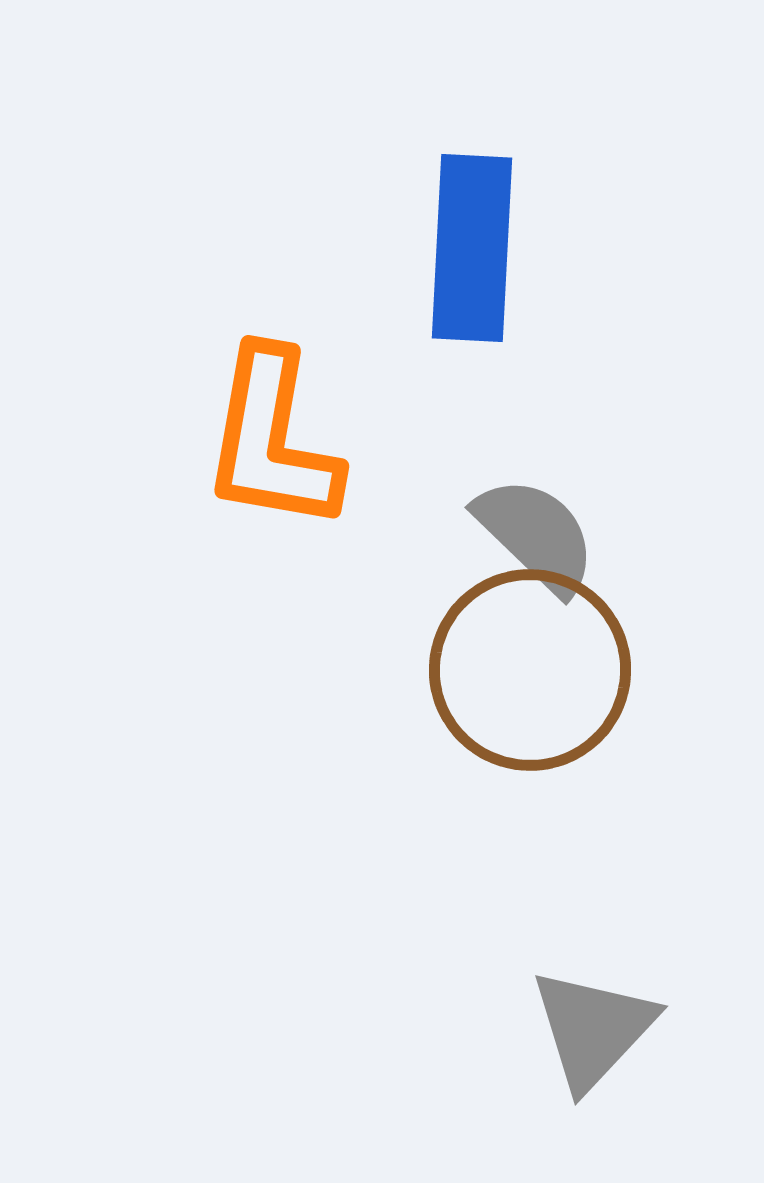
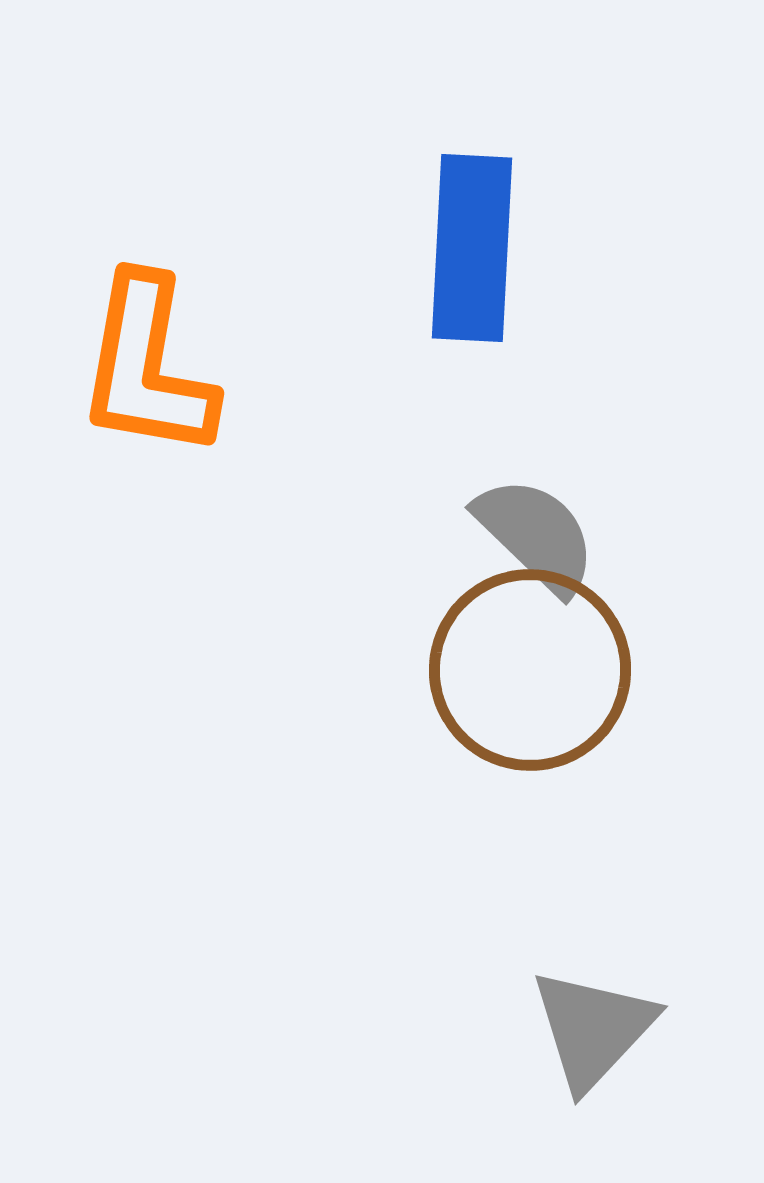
orange L-shape: moved 125 px left, 73 px up
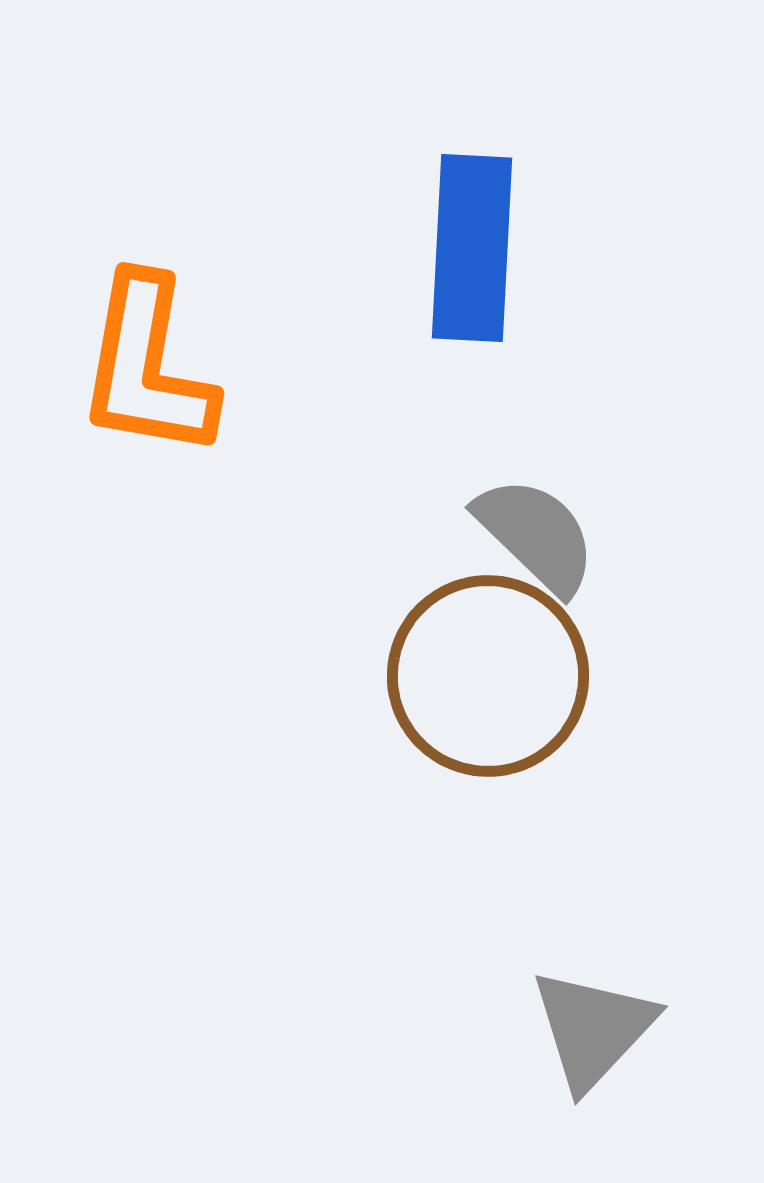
brown circle: moved 42 px left, 6 px down
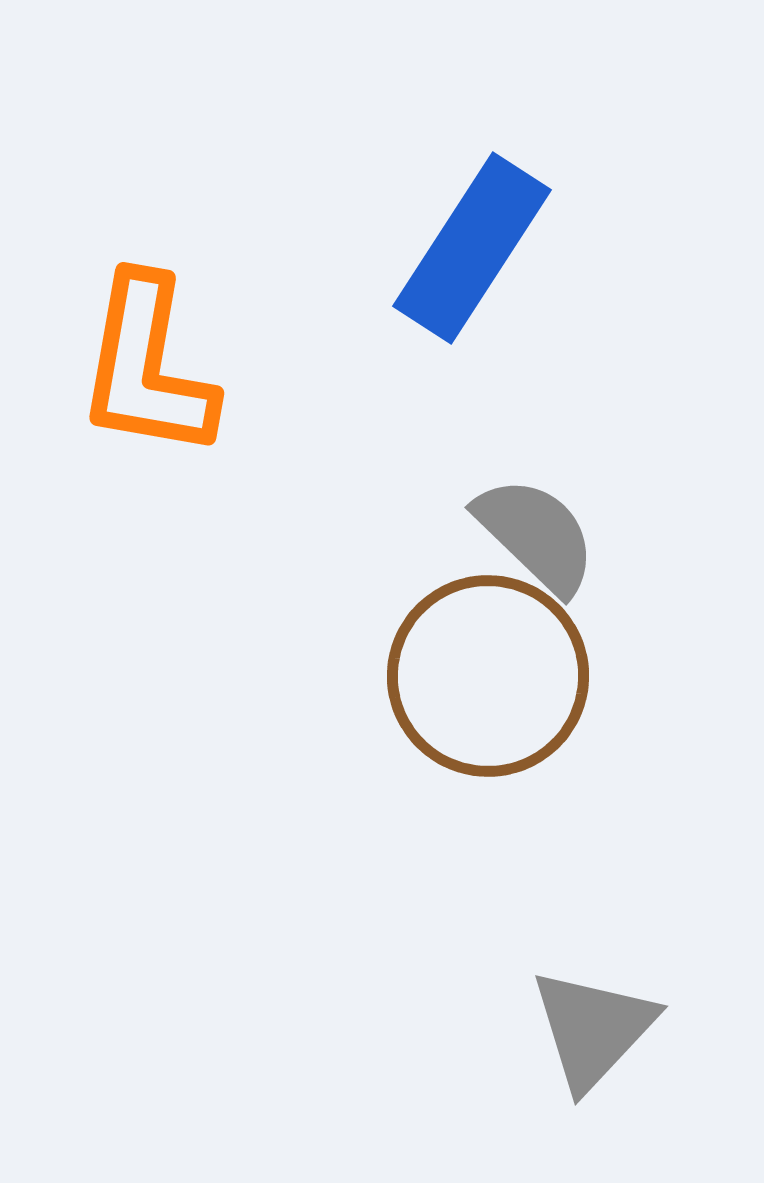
blue rectangle: rotated 30 degrees clockwise
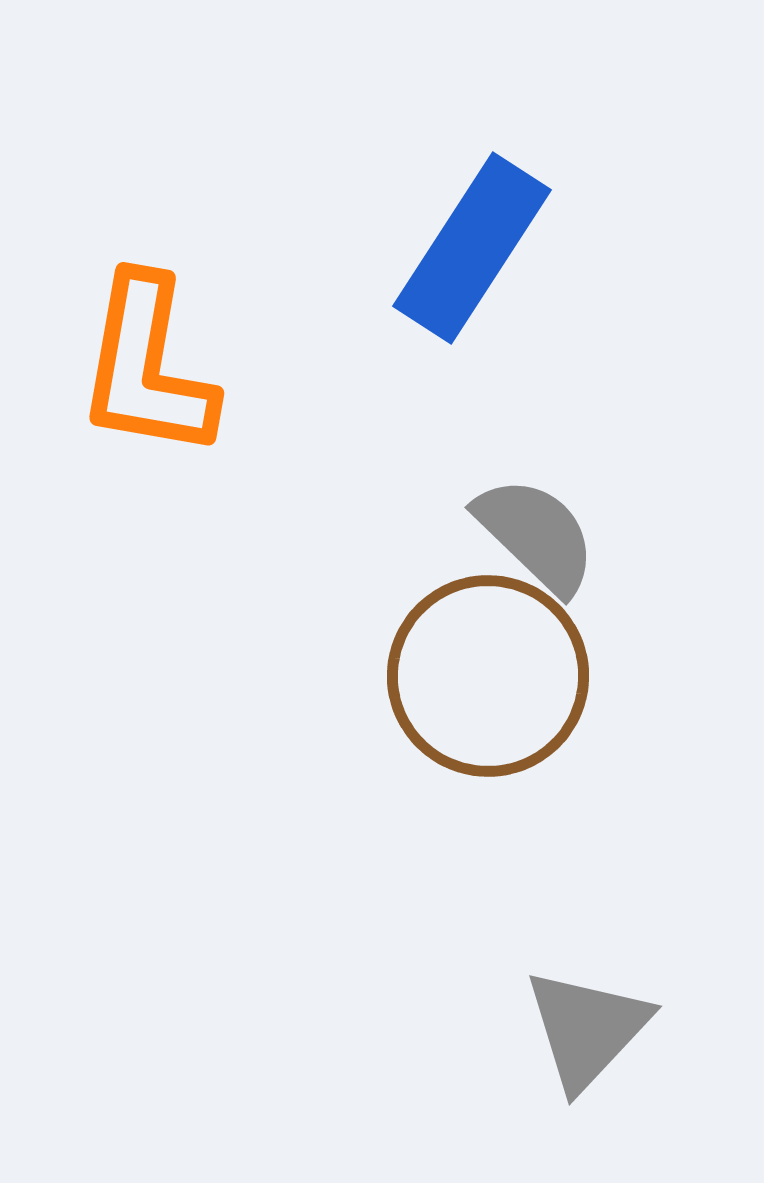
gray triangle: moved 6 px left
